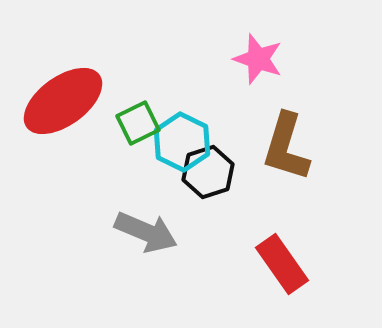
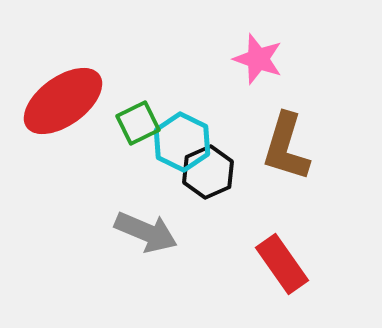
black hexagon: rotated 6 degrees counterclockwise
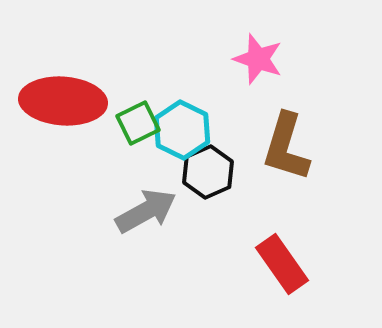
red ellipse: rotated 40 degrees clockwise
cyan hexagon: moved 12 px up
gray arrow: moved 21 px up; rotated 52 degrees counterclockwise
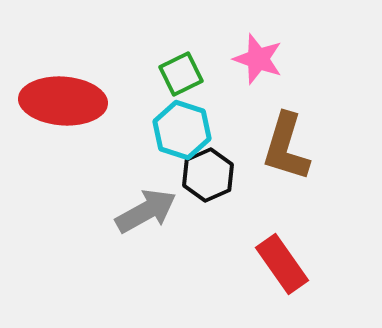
green square: moved 43 px right, 49 px up
cyan hexagon: rotated 8 degrees counterclockwise
black hexagon: moved 3 px down
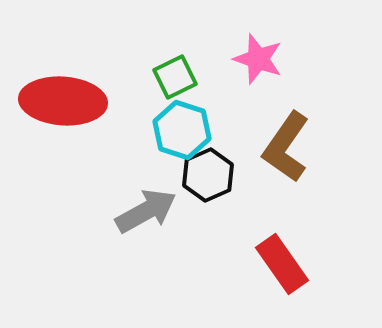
green square: moved 6 px left, 3 px down
brown L-shape: rotated 18 degrees clockwise
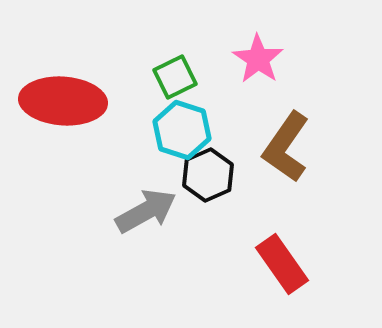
pink star: rotated 15 degrees clockwise
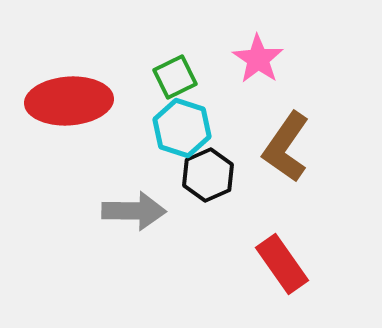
red ellipse: moved 6 px right; rotated 8 degrees counterclockwise
cyan hexagon: moved 2 px up
gray arrow: moved 12 px left; rotated 30 degrees clockwise
